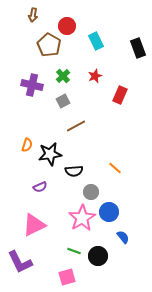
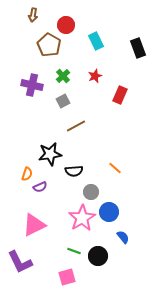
red circle: moved 1 px left, 1 px up
orange semicircle: moved 29 px down
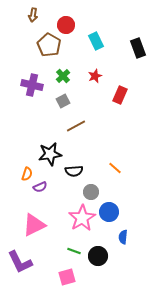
blue semicircle: rotated 136 degrees counterclockwise
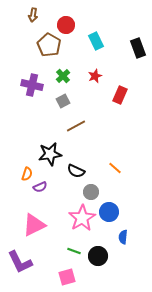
black semicircle: moved 2 px right; rotated 30 degrees clockwise
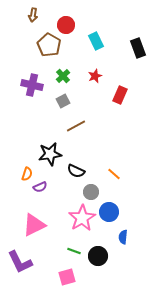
orange line: moved 1 px left, 6 px down
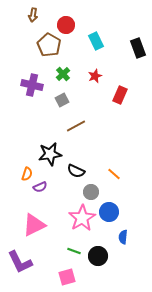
green cross: moved 2 px up
gray square: moved 1 px left, 1 px up
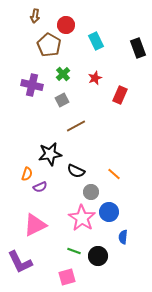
brown arrow: moved 2 px right, 1 px down
red star: moved 2 px down
pink star: rotated 8 degrees counterclockwise
pink triangle: moved 1 px right
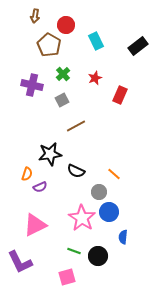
black rectangle: moved 2 px up; rotated 72 degrees clockwise
gray circle: moved 8 px right
